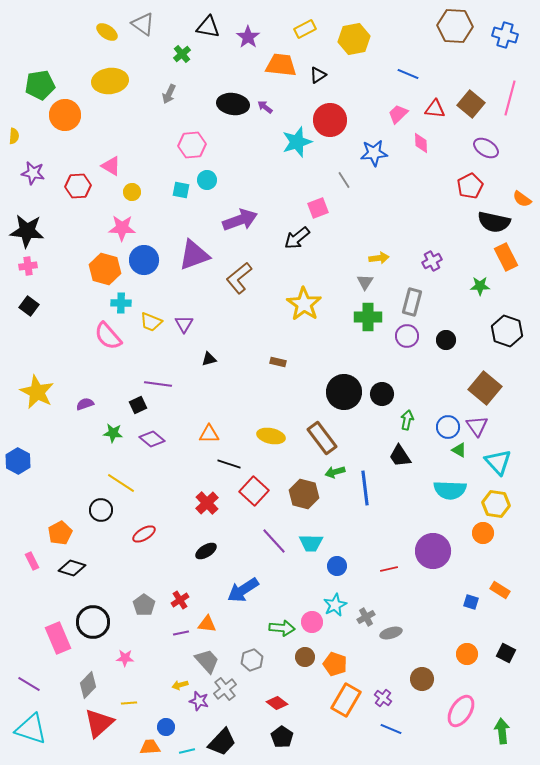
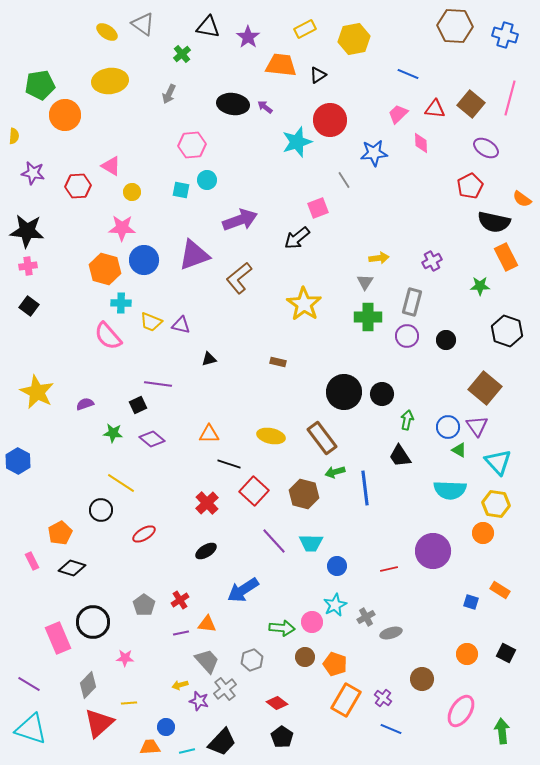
purple triangle at (184, 324): moved 3 px left, 1 px down; rotated 48 degrees counterclockwise
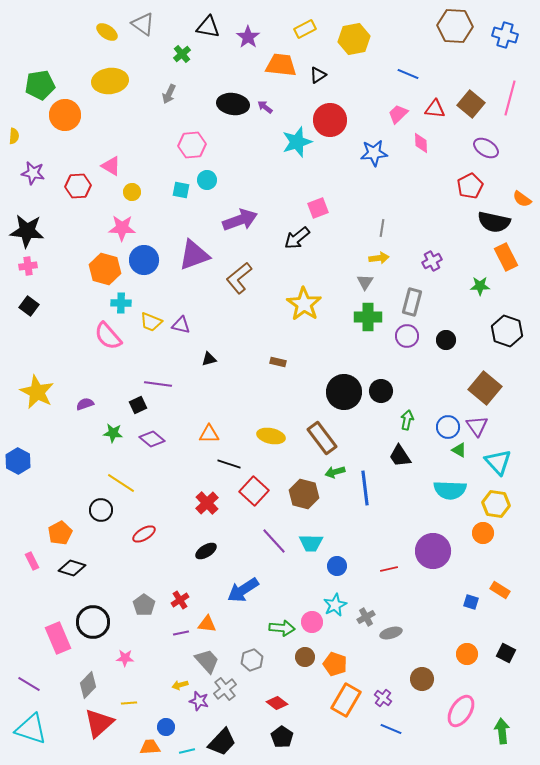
gray line at (344, 180): moved 38 px right, 48 px down; rotated 42 degrees clockwise
black circle at (382, 394): moved 1 px left, 3 px up
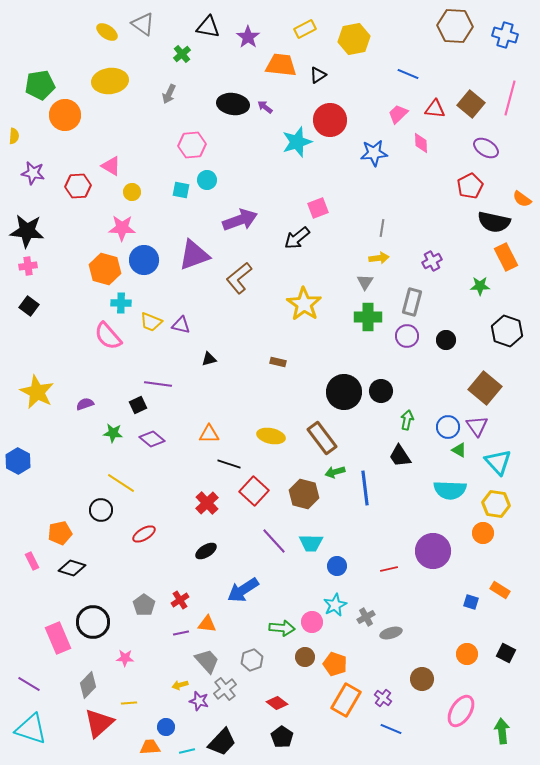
orange pentagon at (60, 533): rotated 15 degrees clockwise
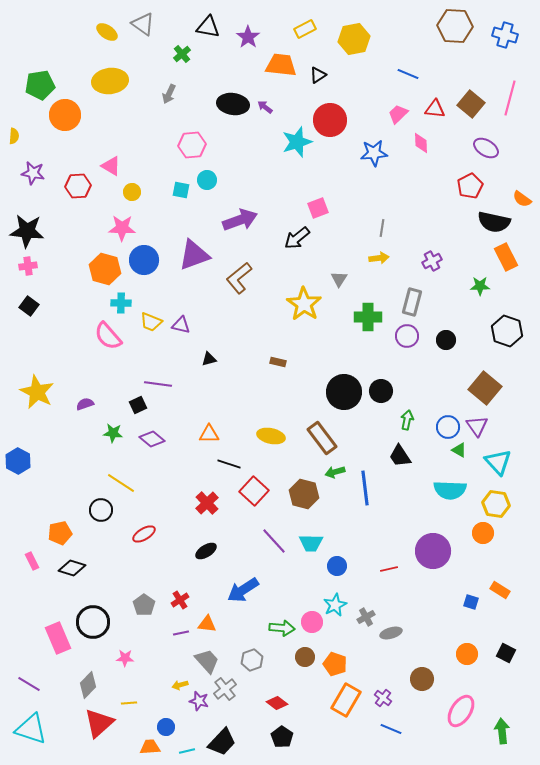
gray triangle at (365, 282): moved 26 px left, 3 px up
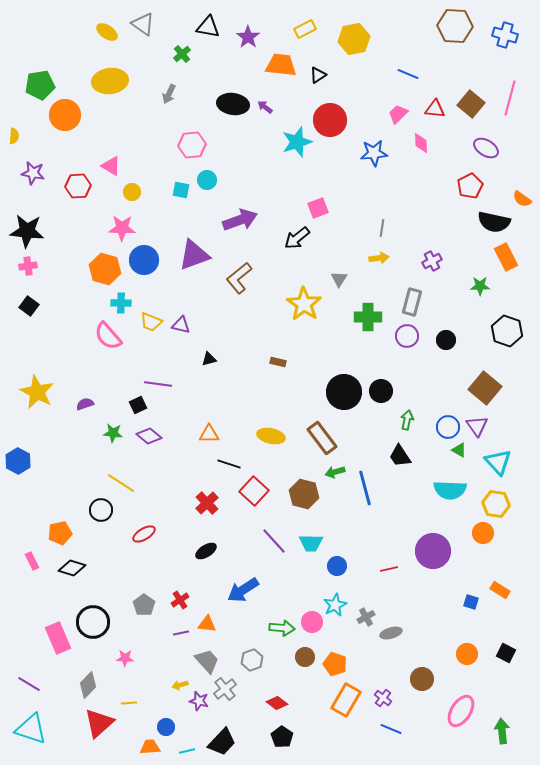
purple diamond at (152, 439): moved 3 px left, 3 px up
blue line at (365, 488): rotated 8 degrees counterclockwise
